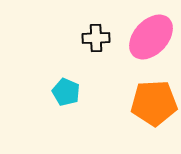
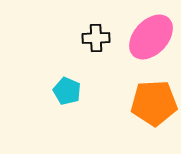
cyan pentagon: moved 1 px right, 1 px up
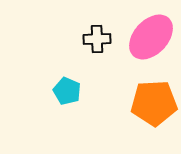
black cross: moved 1 px right, 1 px down
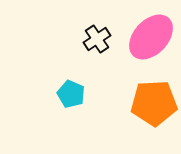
black cross: rotated 32 degrees counterclockwise
cyan pentagon: moved 4 px right, 3 px down
